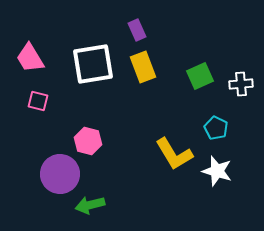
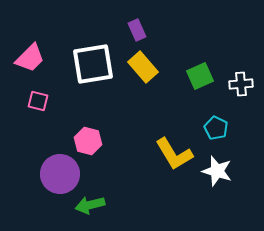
pink trapezoid: rotated 104 degrees counterclockwise
yellow rectangle: rotated 20 degrees counterclockwise
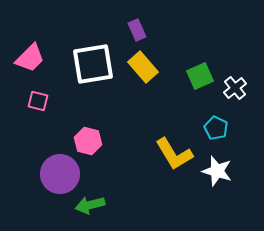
white cross: moved 6 px left, 4 px down; rotated 35 degrees counterclockwise
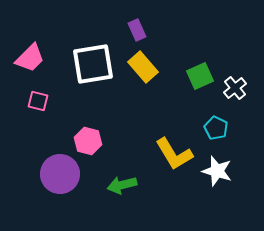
green arrow: moved 32 px right, 20 px up
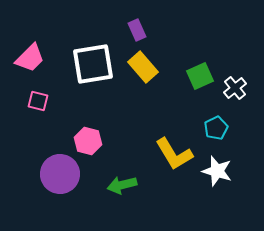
cyan pentagon: rotated 20 degrees clockwise
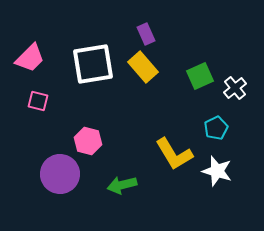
purple rectangle: moved 9 px right, 4 px down
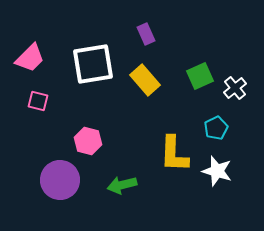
yellow rectangle: moved 2 px right, 13 px down
yellow L-shape: rotated 33 degrees clockwise
purple circle: moved 6 px down
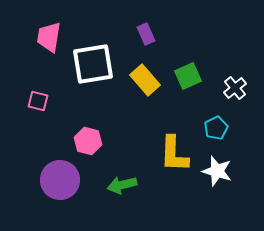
pink trapezoid: moved 19 px right, 21 px up; rotated 144 degrees clockwise
green square: moved 12 px left
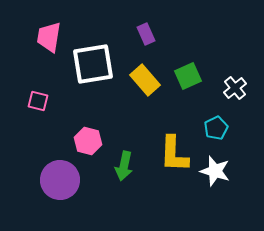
white star: moved 2 px left
green arrow: moved 2 px right, 19 px up; rotated 64 degrees counterclockwise
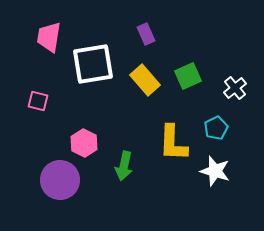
pink hexagon: moved 4 px left, 2 px down; rotated 12 degrees clockwise
yellow L-shape: moved 1 px left, 11 px up
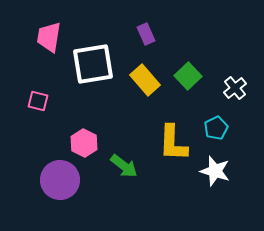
green square: rotated 20 degrees counterclockwise
green arrow: rotated 64 degrees counterclockwise
